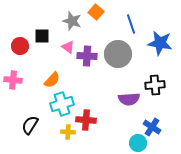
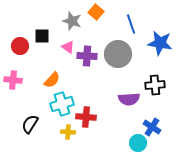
red cross: moved 3 px up
black semicircle: moved 1 px up
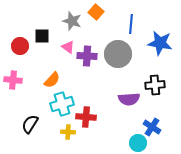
blue line: rotated 24 degrees clockwise
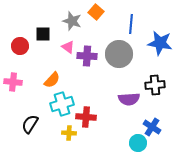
black square: moved 1 px right, 2 px up
gray circle: moved 1 px right
pink cross: moved 2 px down
yellow cross: moved 1 px right, 1 px down
